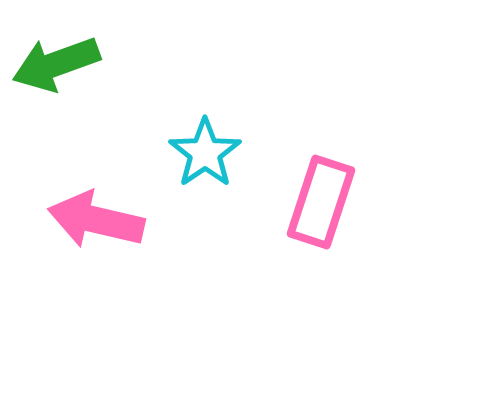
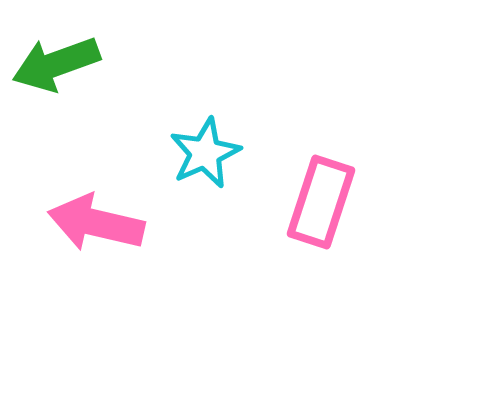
cyan star: rotated 10 degrees clockwise
pink arrow: moved 3 px down
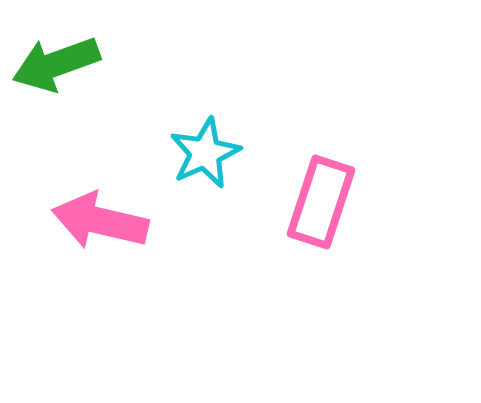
pink arrow: moved 4 px right, 2 px up
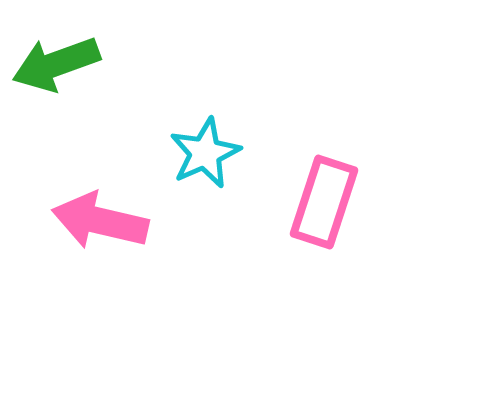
pink rectangle: moved 3 px right
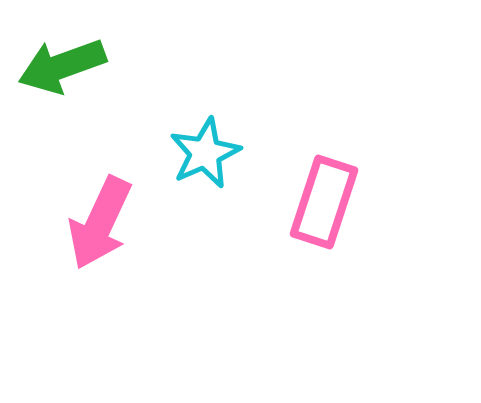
green arrow: moved 6 px right, 2 px down
pink arrow: moved 2 px down; rotated 78 degrees counterclockwise
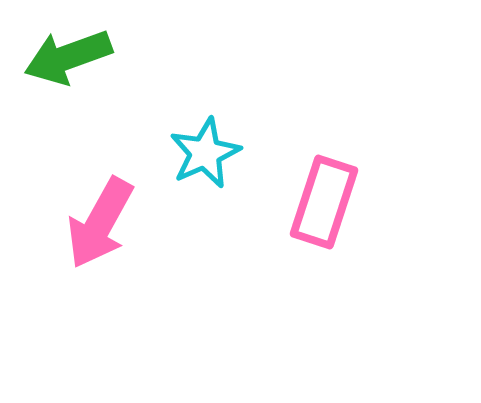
green arrow: moved 6 px right, 9 px up
pink arrow: rotated 4 degrees clockwise
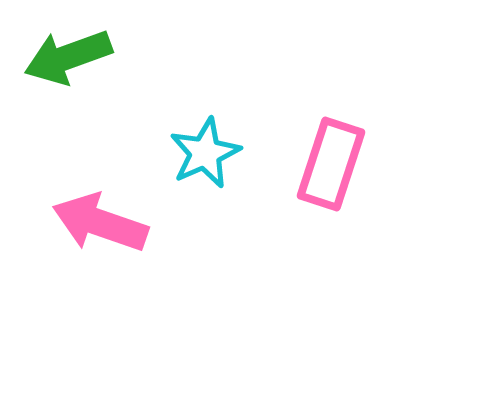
pink rectangle: moved 7 px right, 38 px up
pink arrow: rotated 80 degrees clockwise
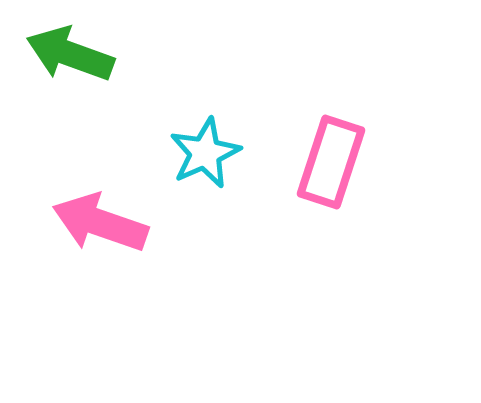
green arrow: moved 2 px right, 3 px up; rotated 40 degrees clockwise
pink rectangle: moved 2 px up
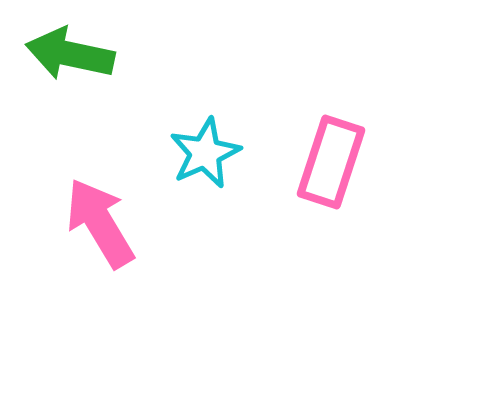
green arrow: rotated 8 degrees counterclockwise
pink arrow: rotated 40 degrees clockwise
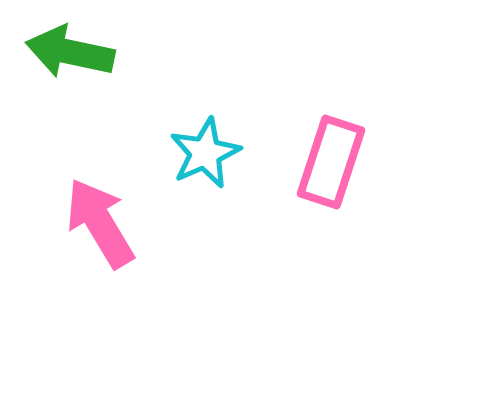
green arrow: moved 2 px up
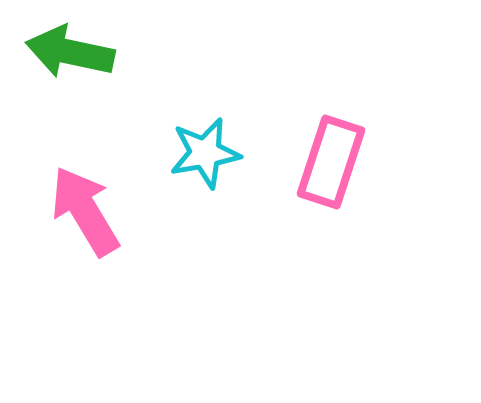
cyan star: rotated 14 degrees clockwise
pink arrow: moved 15 px left, 12 px up
